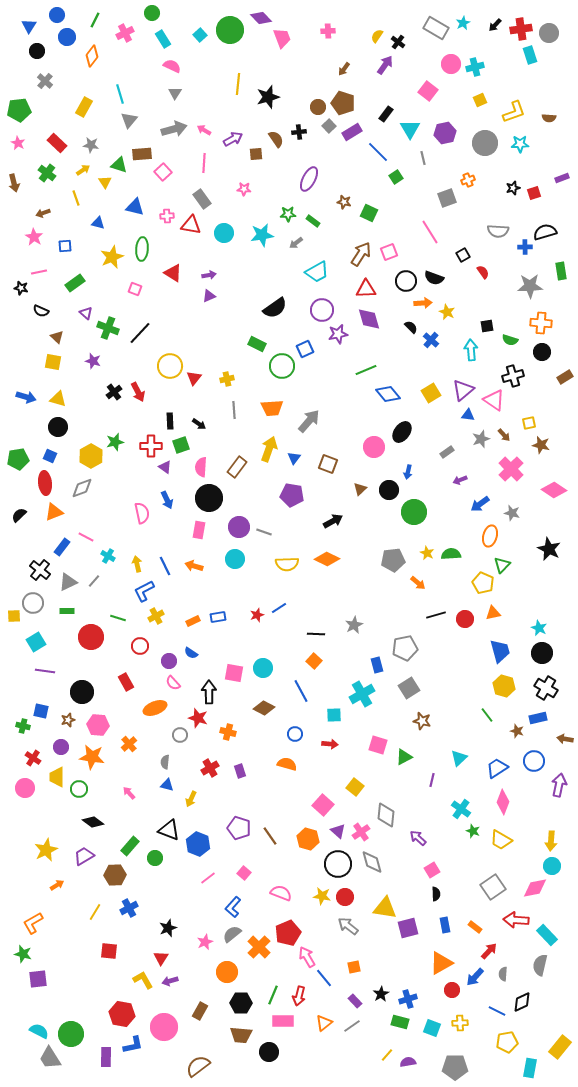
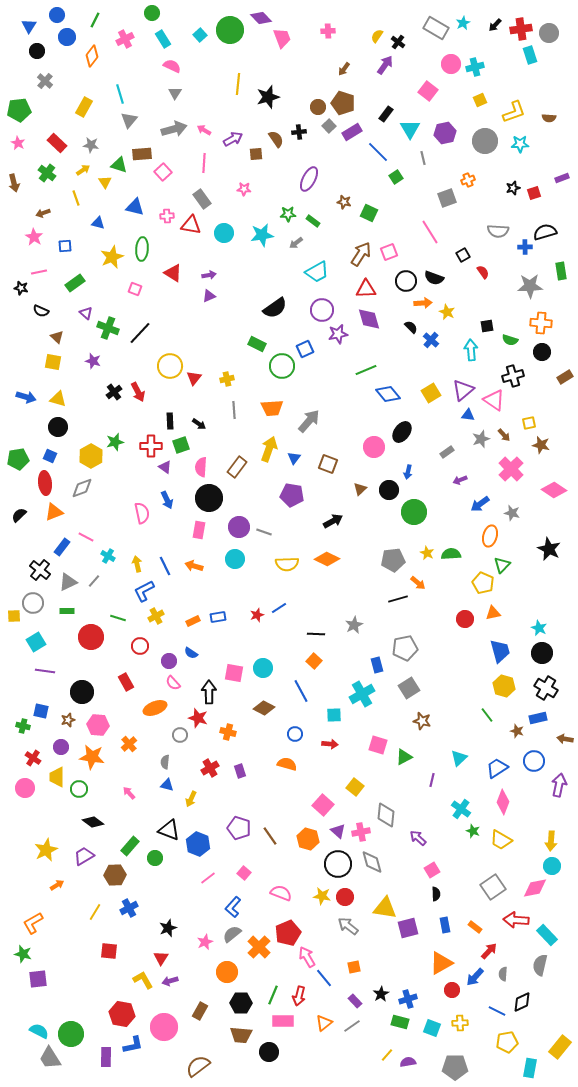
pink cross at (125, 33): moved 6 px down
gray circle at (485, 143): moved 2 px up
black line at (436, 615): moved 38 px left, 16 px up
pink cross at (361, 832): rotated 24 degrees clockwise
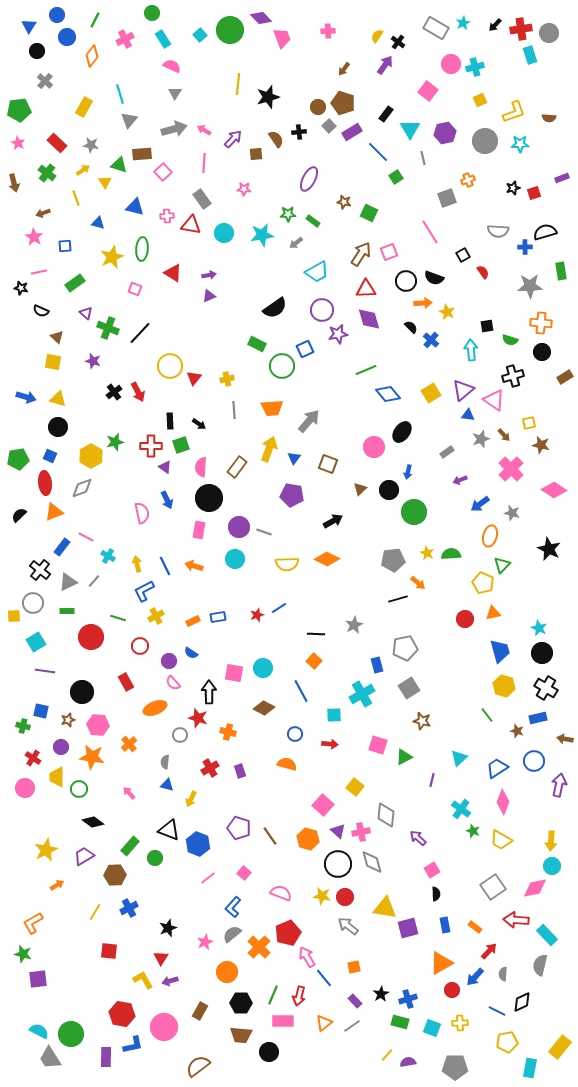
purple arrow at (233, 139): rotated 18 degrees counterclockwise
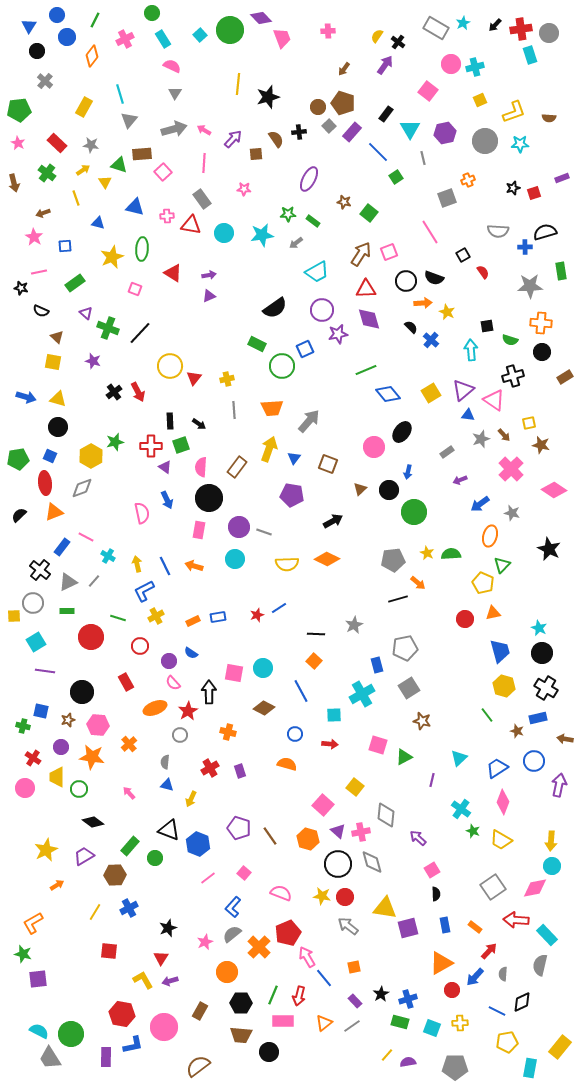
purple rectangle at (352, 132): rotated 18 degrees counterclockwise
green square at (369, 213): rotated 12 degrees clockwise
red star at (198, 718): moved 10 px left, 7 px up; rotated 24 degrees clockwise
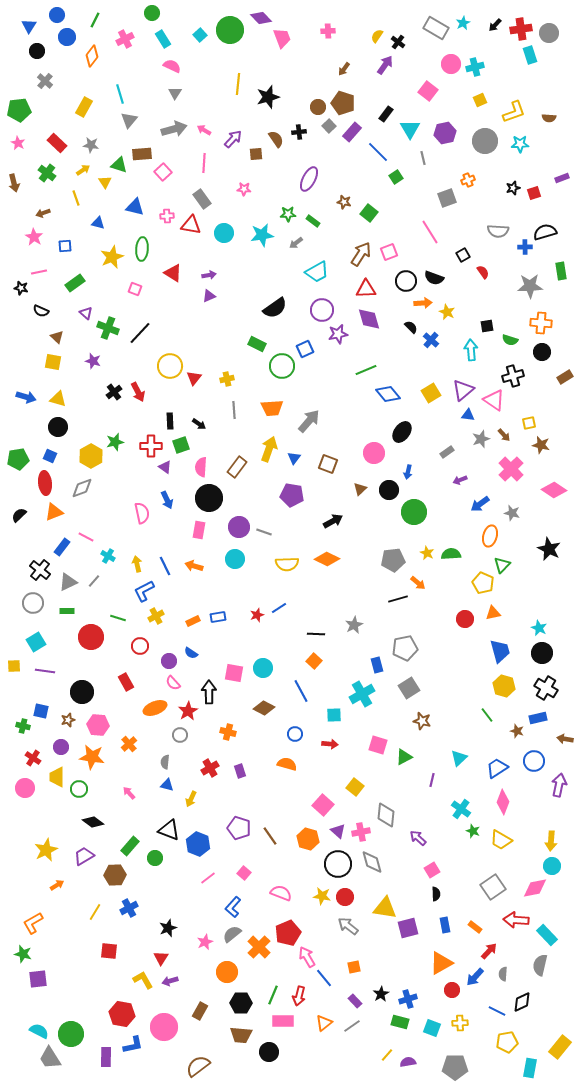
pink circle at (374, 447): moved 6 px down
yellow square at (14, 616): moved 50 px down
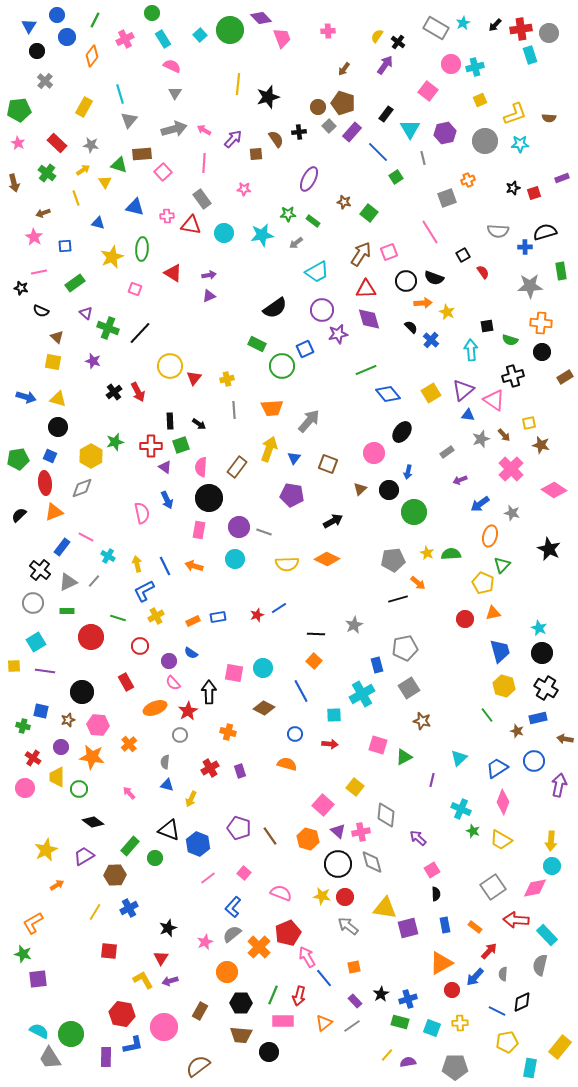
yellow L-shape at (514, 112): moved 1 px right, 2 px down
cyan cross at (461, 809): rotated 12 degrees counterclockwise
